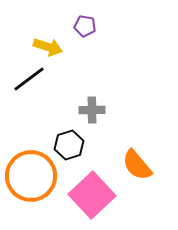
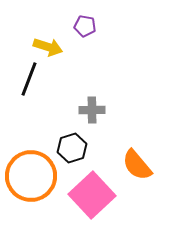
black line: rotated 32 degrees counterclockwise
black hexagon: moved 3 px right, 3 px down
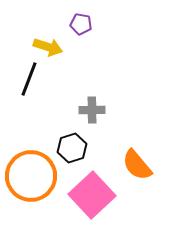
purple pentagon: moved 4 px left, 2 px up
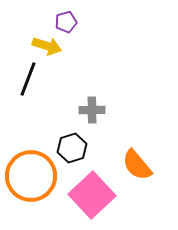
purple pentagon: moved 15 px left, 2 px up; rotated 25 degrees counterclockwise
yellow arrow: moved 1 px left, 1 px up
black line: moved 1 px left
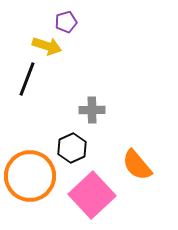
black line: moved 1 px left
black hexagon: rotated 8 degrees counterclockwise
orange circle: moved 1 px left
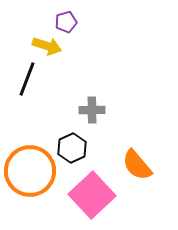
orange circle: moved 5 px up
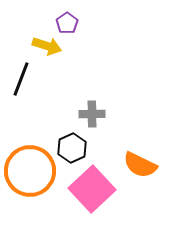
purple pentagon: moved 1 px right, 1 px down; rotated 20 degrees counterclockwise
black line: moved 6 px left
gray cross: moved 4 px down
orange semicircle: moved 3 px right; rotated 24 degrees counterclockwise
pink square: moved 6 px up
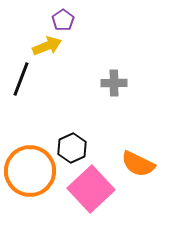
purple pentagon: moved 4 px left, 3 px up
yellow arrow: rotated 40 degrees counterclockwise
gray cross: moved 22 px right, 31 px up
orange semicircle: moved 2 px left, 1 px up
pink square: moved 1 px left
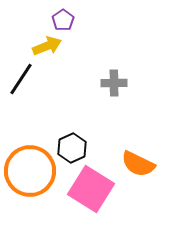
black line: rotated 12 degrees clockwise
pink square: rotated 15 degrees counterclockwise
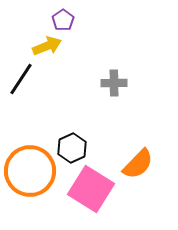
orange semicircle: rotated 72 degrees counterclockwise
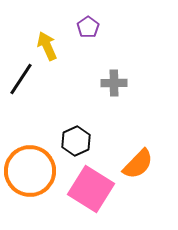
purple pentagon: moved 25 px right, 7 px down
yellow arrow: rotated 92 degrees counterclockwise
black hexagon: moved 4 px right, 7 px up
